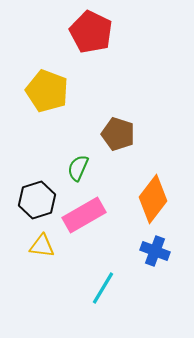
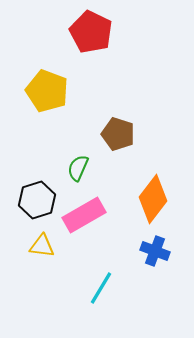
cyan line: moved 2 px left
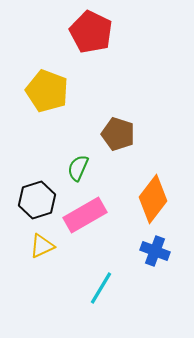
pink rectangle: moved 1 px right
yellow triangle: rotated 32 degrees counterclockwise
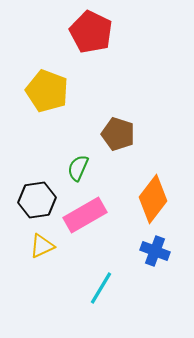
black hexagon: rotated 9 degrees clockwise
